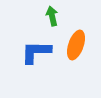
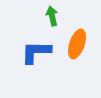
orange ellipse: moved 1 px right, 1 px up
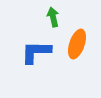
green arrow: moved 1 px right, 1 px down
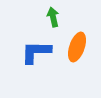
orange ellipse: moved 3 px down
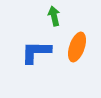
green arrow: moved 1 px right, 1 px up
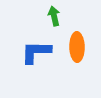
orange ellipse: rotated 20 degrees counterclockwise
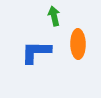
orange ellipse: moved 1 px right, 3 px up
